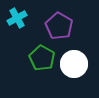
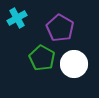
purple pentagon: moved 1 px right, 2 px down
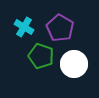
cyan cross: moved 7 px right, 9 px down; rotated 30 degrees counterclockwise
green pentagon: moved 1 px left, 2 px up; rotated 10 degrees counterclockwise
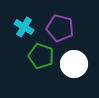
purple pentagon: rotated 16 degrees counterclockwise
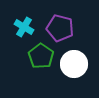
green pentagon: rotated 15 degrees clockwise
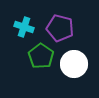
cyan cross: rotated 12 degrees counterclockwise
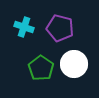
green pentagon: moved 12 px down
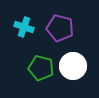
white circle: moved 1 px left, 2 px down
green pentagon: rotated 20 degrees counterclockwise
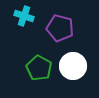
cyan cross: moved 11 px up
green pentagon: moved 2 px left; rotated 15 degrees clockwise
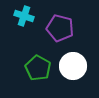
green pentagon: moved 1 px left
